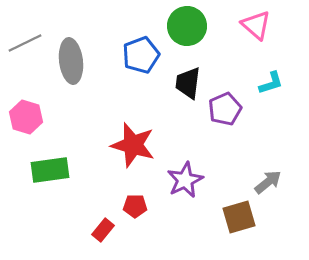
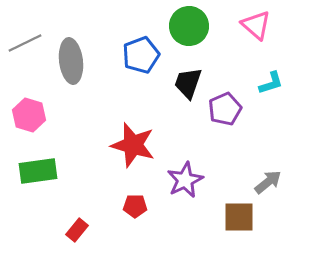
green circle: moved 2 px right
black trapezoid: rotated 12 degrees clockwise
pink hexagon: moved 3 px right, 2 px up
green rectangle: moved 12 px left, 1 px down
brown square: rotated 16 degrees clockwise
red rectangle: moved 26 px left
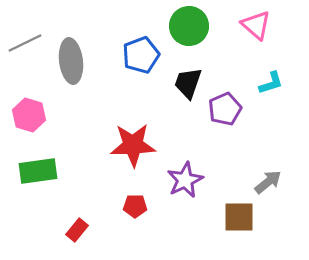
red star: rotated 18 degrees counterclockwise
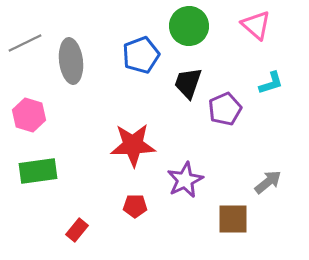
brown square: moved 6 px left, 2 px down
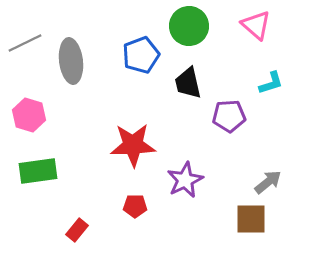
black trapezoid: rotated 32 degrees counterclockwise
purple pentagon: moved 4 px right, 7 px down; rotated 20 degrees clockwise
brown square: moved 18 px right
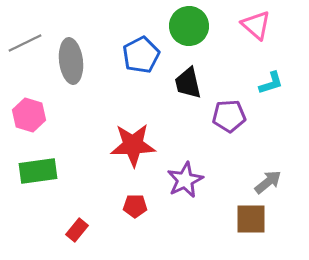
blue pentagon: rotated 6 degrees counterclockwise
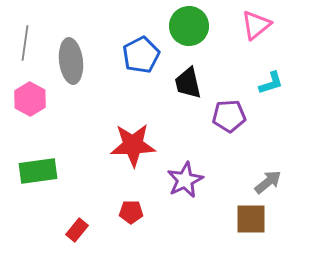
pink triangle: rotated 40 degrees clockwise
gray line: rotated 56 degrees counterclockwise
pink hexagon: moved 1 px right, 16 px up; rotated 12 degrees clockwise
red pentagon: moved 4 px left, 6 px down
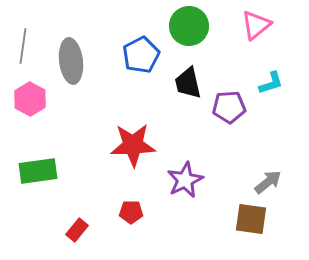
gray line: moved 2 px left, 3 px down
purple pentagon: moved 9 px up
brown square: rotated 8 degrees clockwise
